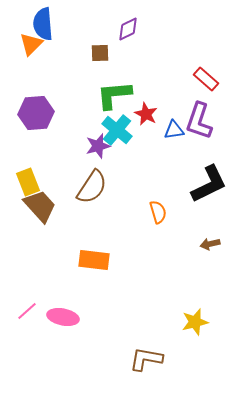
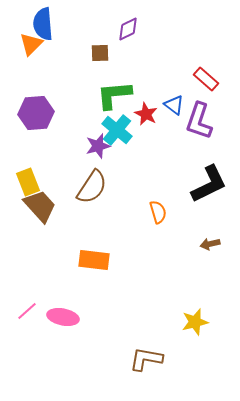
blue triangle: moved 25 px up; rotated 45 degrees clockwise
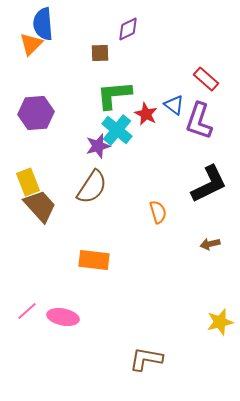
yellow star: moved 25 px right
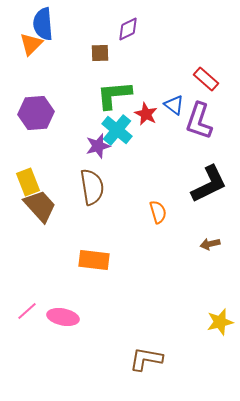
brown semicircle: rotated 42 degrees counterclockwise
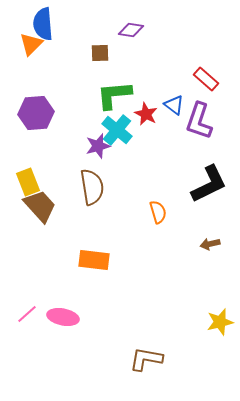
purple diamond: moved 3 px right, 1 px down; rotated 35 degrees clockwise
pink line: moved 3 px down
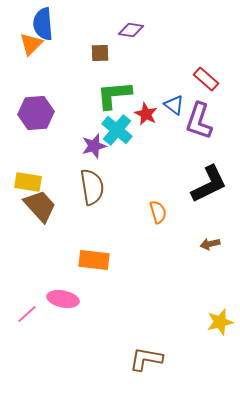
purple star: moved 4 px left
yellow rectangle: rotated 60 degrees counterclockwise
pink ellipse: moved 18 px up
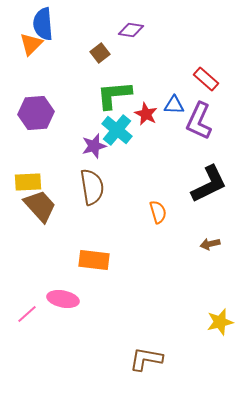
brown square: rotated 36 degrees counterclockwise
blue triangle: rotated 35 degrees counterclockwise
purple L-shape: rotated 6 degrees clockwise
yellow rectangle: rotated 12 degrees counterclockwise
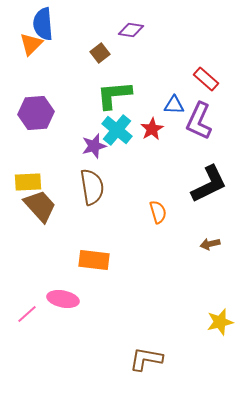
red star: moved 6 px right, 15 px down; rotated 15 degrees clockwise
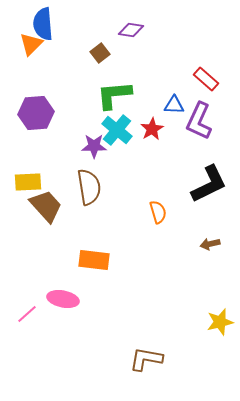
purple star: rotated 15 degrees clockwise
brown semicircle: moved 3 px left
brown trapezoid: moved 6 px right
